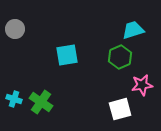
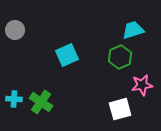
gray circle: moved 1 px down
cyan square: rotated 15 degrees counterclockwise
cyan cross: rotated 14 degrees counterclockwise
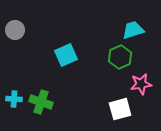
cyan square: moved 1 px left
pink star: moved 1 px left, 1 px up
green cross: rotated 15 degrees counterclockwise
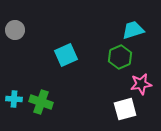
white square: moved 5 px right
